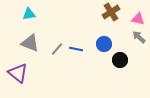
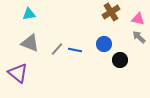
blue line: moved 1 px left, 1 px down
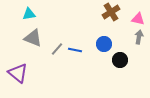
gray arrow: rotated 56 degrees clockwise
gray triangle: moved 3 px right, 5 px up
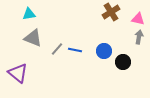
blue circle: moved 7 px down
black circle: moved 3 px right, 2 px down
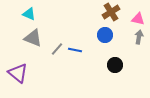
cyan triangle: rotated 32 degrees clockwise
blue circle: moved 1 px right, 16 px up
black circle: moved 8 px left, 3 px down
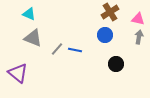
brown cross: moved 1 px left
black circle: moved 1 px right, 1 px up
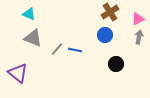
pink triangle: rotated 40 degrees counterclockwise
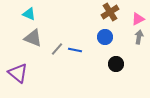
blue circle: moved 2 px down
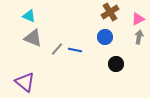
cyan triangle: moved 2 px down
purple triangle: moved 7 px right, 9 px down
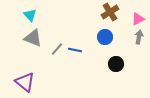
cyan triangle: moved 1 px right, 1 px up; rotated 24 degrees clockwise
